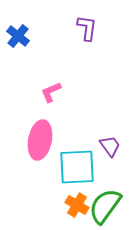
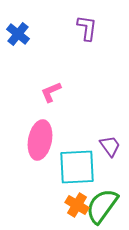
blue cross: moved 2 px up
green semicircle: moved 3 px left
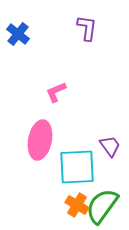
pink L-shape: moved 5 px right
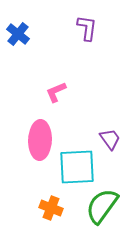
pink ellipse: rotated 9 degrees counterclockwise
purple trapezoid: moved 7 px up
orange cross: moved 26 px left, 3 px down; rotated 10 degrees counterclockwise
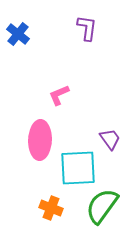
pink L-shape: moved 3 px right, 3 px down
cyan square: moved 1 px right, 1 px down
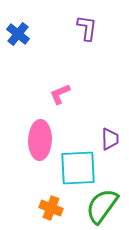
pink L-shape: moved 1 px right, 1 px up
purple trapezoid: rotated 35 degrees clockwise
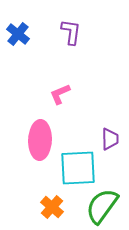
purple L-shape: moved 16 px left, 4 px down
orange cross: moved 1 px right, 1 px up; rotated 20 degrees clockwise
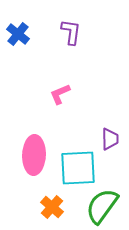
pink ellipse: moved 6 px left, 15 px down
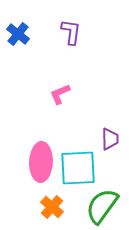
pink ellipse: moved 7 px right, 7 px down
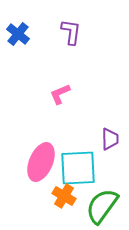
pink ellipse: rotated 21 degrees clockwise
orange cross: moved 12 px right, 11 px up; rotated 10 degrees counterclockwise
